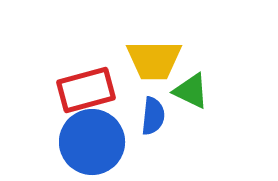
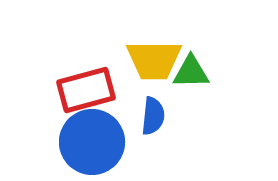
green triangle: moved 19 px up; rotated 27 degrees counterclockwise
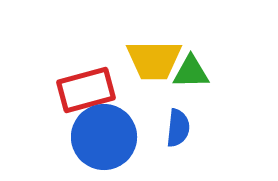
blue semicircle: moved 25 px right, 12 px down
blue circle: moved 12 px right, 5 px up
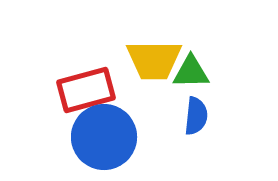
blue semicircle: moved 18 px right, 12 px up
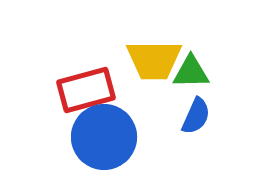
blue semicircle: rotated 18 degrees clockwise
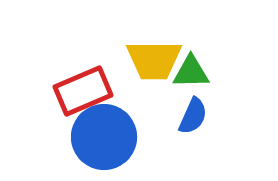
red rectangle: moved 3 px left, 1 px down; rotated 8 degrees counterclockwise
blue semicircle: moved 3 px left
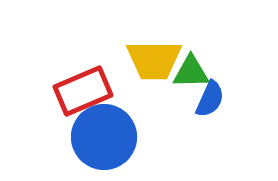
blue semicircle: moved 17 px right, 17 px up
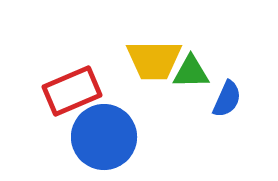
red rectangle: moved 11 px left
blue semicircle: moved 17 px right
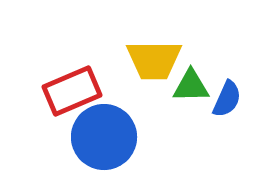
green triangle: moved 14 px down
